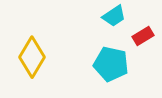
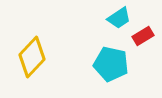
cyan trapezoid: moved 5 px right, 2 px down
yellow diamond: rotated 12 degrees clockwise
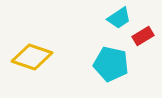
yellow diamond: rotated 66 degrees clockwise
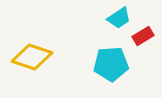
cyan pentagon: rotated 16 degrees counterclockwise
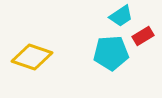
cyan trapezoid: moved 2 px right, 2 px up
cyan pentagon: moved 11 px up
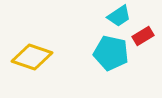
cyan trapezoid: moved 2 px left
cyan pentagon: rotated 16 degrees clockwise
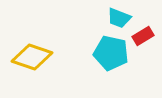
cyan trapezoid: moved 2 px down; rotated 55 degrees clockwise
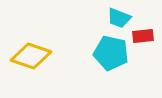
red rectangle: rotated 25 degrees clockwise
yellow diamond: moved 1 px left, 1 px up
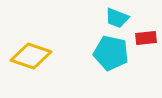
cyan trapezoid: moved 2 px left
red rectangle: moved 3 px right, 2 px down
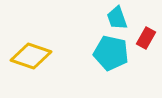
cyan trapezoid: rotated 50 degrees clockwise
red rectangle: rotated 55 degrees counterclockwise
